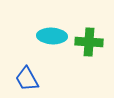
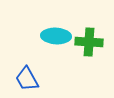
cyan ellipse: moved 4 px right
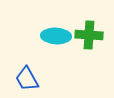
green cross: moved 7 px up
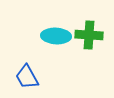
blue trapezoid: moved 2 px up
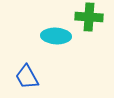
green cross: moved 18 px up
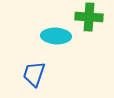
blue trapezoid: moved 7 px right, 3 px up; rotated 48 degrees clockwise
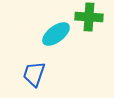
cyan ellipse: moved 2 px up; rotated 40 degrees counterclockwise
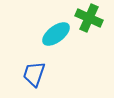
green cross: moved 1 px down; rotated 20 degrees clockwise
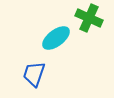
cyan ellipse: moved 4 px down
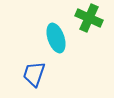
cyan ellipse: rotated 72 degrees counterclockwise
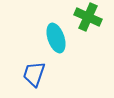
green cross: moved 1 px left, 1 px up
